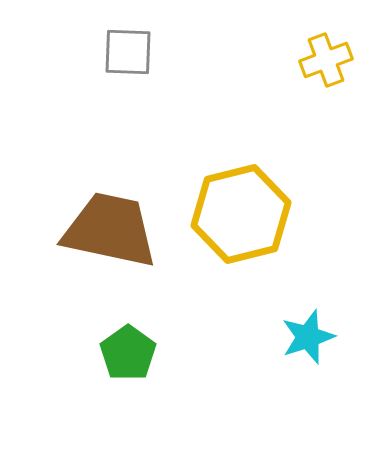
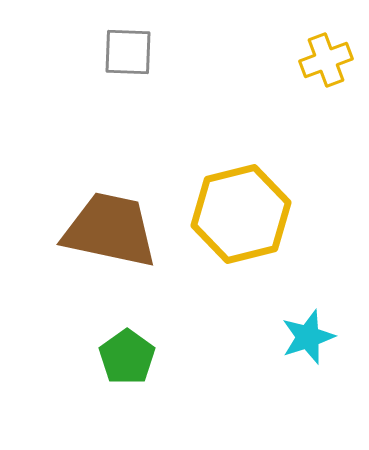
green pentagon: moved 1 px left, 4 px down
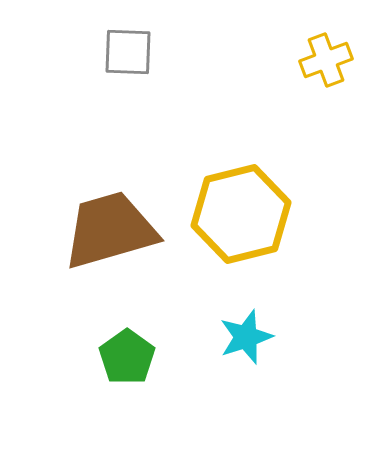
brown trapezoid: rotated 28 degrees counterclockwise
cyan star: moved 62 px left
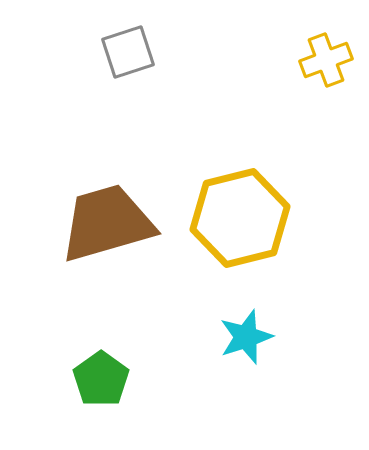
gray square: rotated 20 degrees counterclockwise
yellow hexagon: moved 1 px left, 4 px down
brown trapezoid: moved 3 px left, 7 px up
green pentagon: moved 26 px left, 22 px down
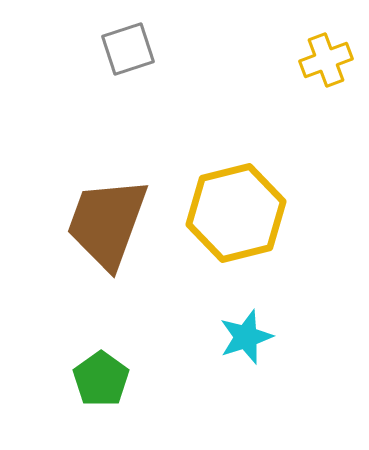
gray square: moved 3 px up
yellow hexagon: moved 4 px left, 5 px up
brown trapezoid: rotated 54 degrees counterclockwise
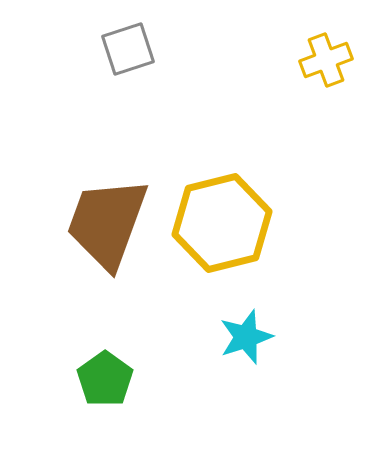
yellow hexagon: moved 14 px left, 10 px down
green pentagon: moved 4 px right
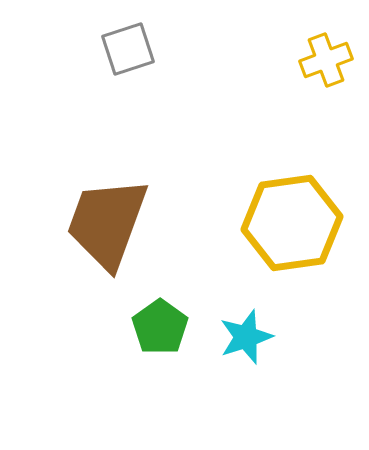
yellow hexagon: moved 70 px right; rotated 6 degrees clockwise
green pentagon: moved 55 px right, 52 px up
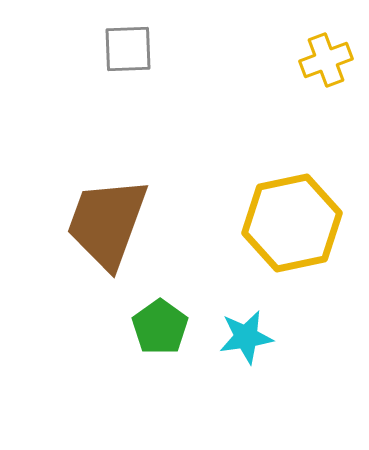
gray square: rotated 16 degrees clockwise
yellow hexagon: rotated 4 degrees counterclockwise
cyan star: rotated 10 degrees clockwise
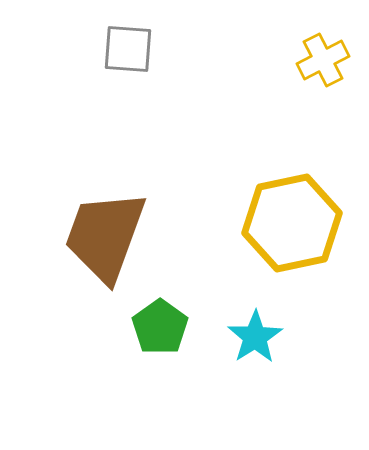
gray square: rotated 6 degrees clockwise
yellow cross: moved 3 px left; rotated 6 degrees counterclockwise
brown trapezoid: moved 2 px left, 13 px down
cyan star: moved 9 px right; rotated 24 degrees counterclockwise
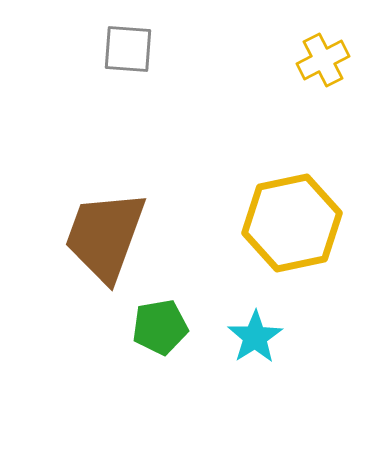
green pentagon: rotated 26 degrees clockwise
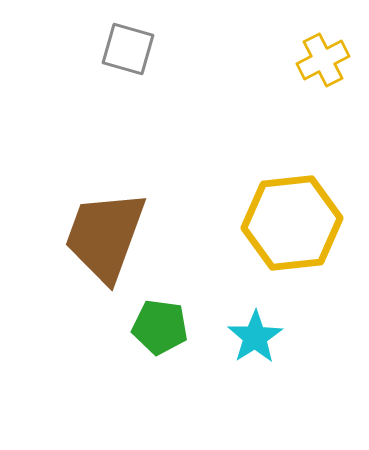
gray square: rotated 12 degrees clockwise
yellow hexagon: rotated 6 degrees clockwise
green pentagon: rotated 18 degrees clockwise
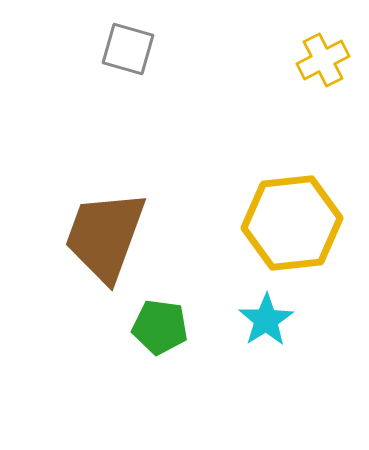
cyan star: moved 11 px right, 17 px up
